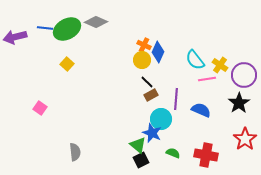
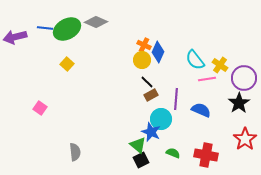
purple circle: moved 3 px down
blue star: moved 1 px left, 1 px up
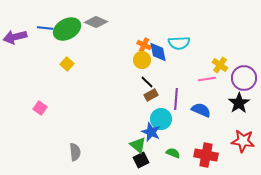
blue diamond: rotated 35 degrees counterclockwise
cyan semicircle: moved 16 px left, 17 px up; rotated 55 degrees counterclockwise
red star: moved 2 px left, 2 px down; rotated 30 degrees counterclockwise
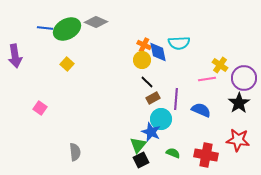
purple arrow: moved 19 px down; rotated 85 degrees counterclockwise
brown rectangle: moved 2 px right, 3 px down
red star: moved 5 px left, 1 px up
green triangle: rotated 30 degrees clockwise
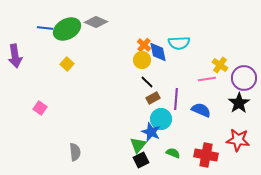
orange cross: rotated 16 degrees clockwise
